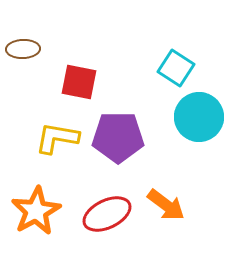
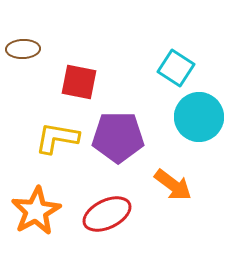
orange arrow: moved 7 px right, 20 px up
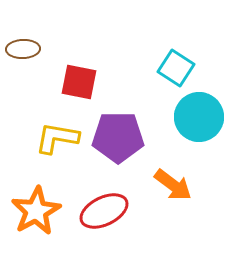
red ellipse: moved 3 px left, 3 px up
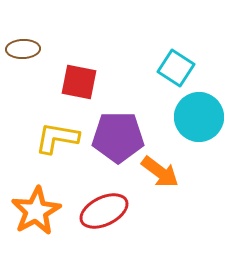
orange arrow: moved 13 px left, 13 px up
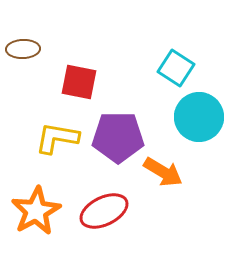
orange arrow: moved 3 px right; rotated 6 degrees counterclockwise
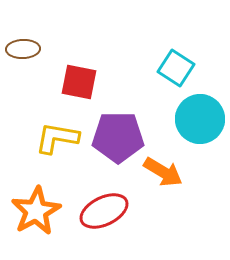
cyan circle: moved 1 px right, 2 px down
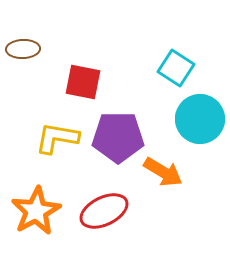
red square: moved 4 px right
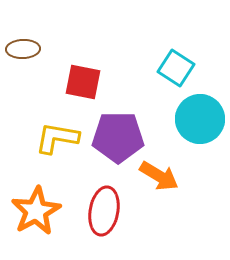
orange arrow: moved 4 px left, 4 px down
red ellipse: rotated 54 degrees counterclockwise
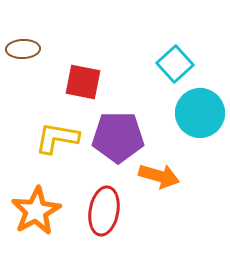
cyan square: moved 1 px left, 4 px up; rotated 15 degrees clockwise
cyan circle: moved 6 px up
orange arrow: rotated 15 degrees counterclockwise
